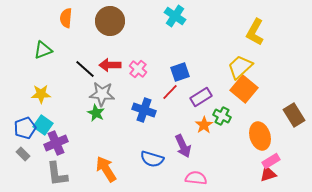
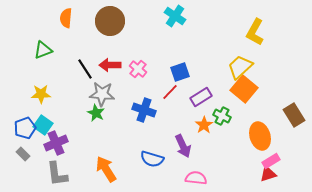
black line: rotated 15 degrees clockwise
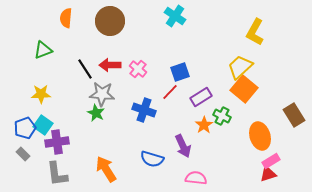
purple cross: moved 1 px right, 1 px up; rotated 15 degrees clockwise
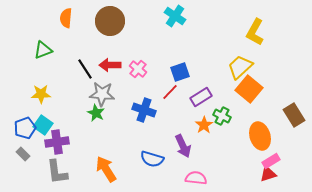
orange square: moved 5 px right
gray L-shape: moved 2 px up
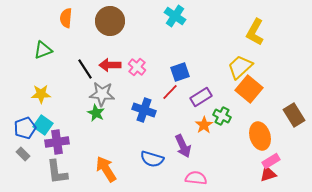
pink cross: moved 1 px left, 2 px up
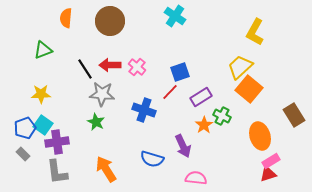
green star: moved 9 px down
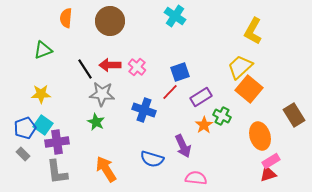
yellow L-shape: moved 2 px left, 1 px up
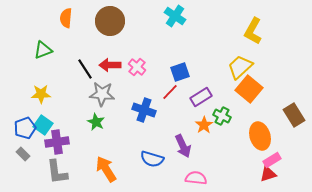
pink rectangle: moved 1 px right, 1 px up
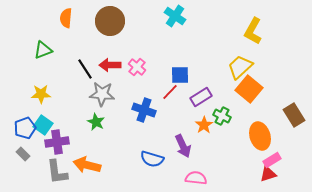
blue square: moved 3 px down; rotated 18 degrees clockwise
orange arrow: moved 19 px left, 4 px up; rotated 44 degrees counterclockwise
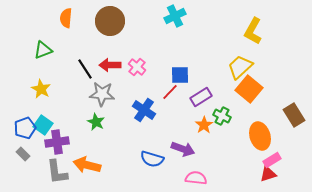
cyan cross: rotated 30 degrees clockwise
yellow star: moved 5 px up; rotated 30 degrees clockwise
blue cross: rotated 15 degrees clockwise
purple arrow: moved 3 px down; rotated 45 degrees counterclockwise
